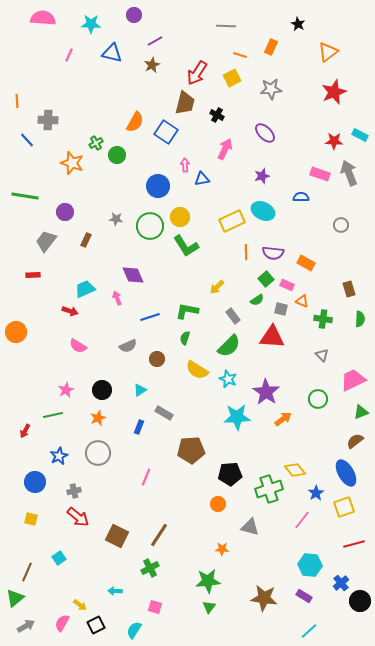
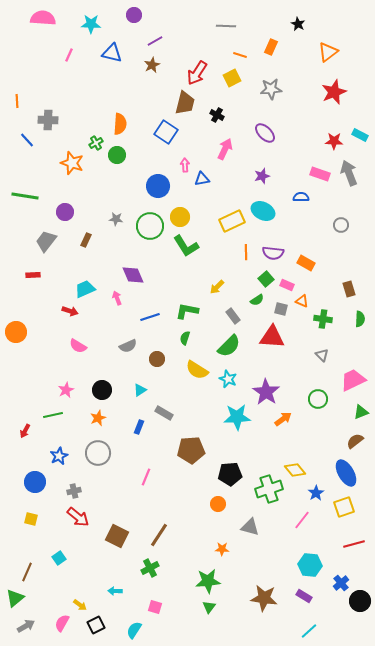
orange semicircle at (135, 122): moved 15 px left, 2 px down; rotated 25 degrees counterclockwise
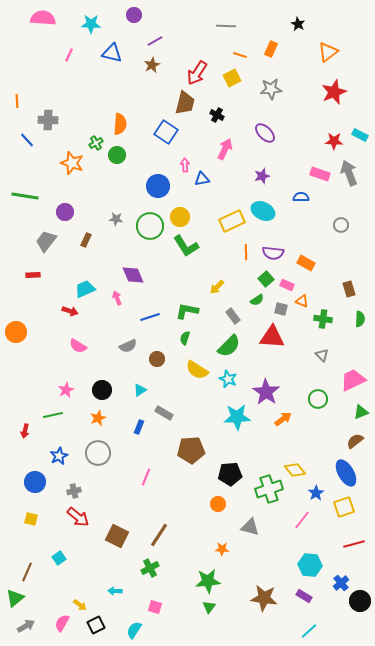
orange rectangle at (271, 47): moved 2 px down
red arrow at (25, 431): rotated 16 degrees counterclockwise
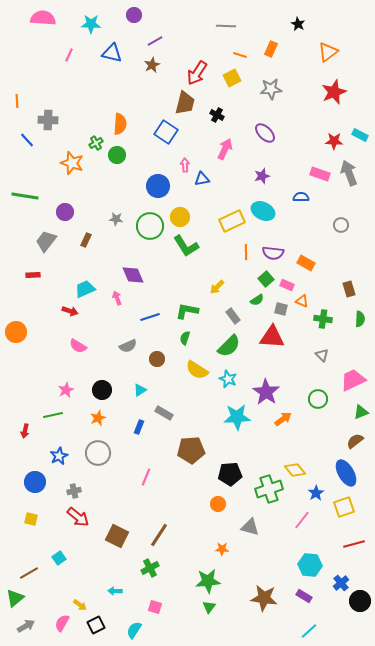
brown line at (27, 572): moved 2 px right, 1 px down; rotated 36 degrees clockwise
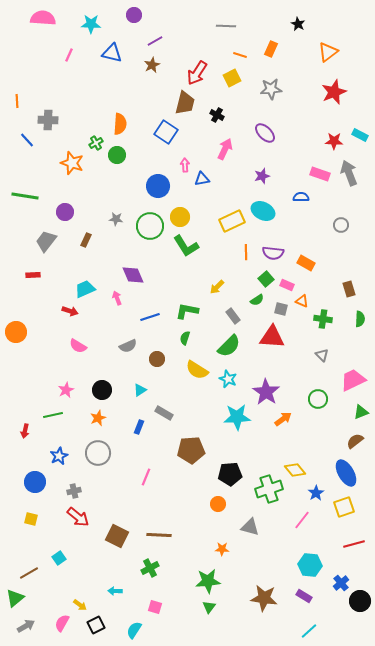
brown line at (159, 535): rotated 60 degrees clockwise
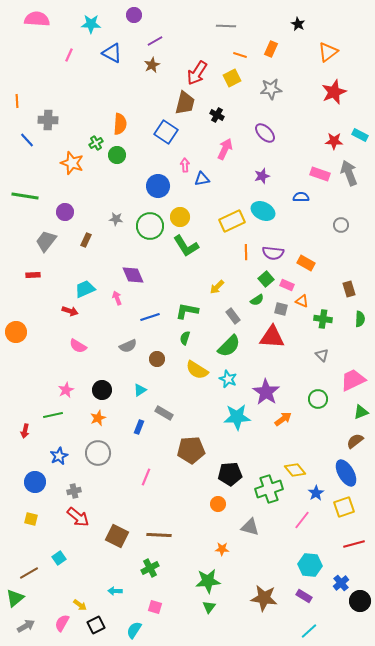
pink semicircle at (43, 18): moved 6 px left, 1 px down
blue triangle at (112, 53): rotated 15 degrees clockwise
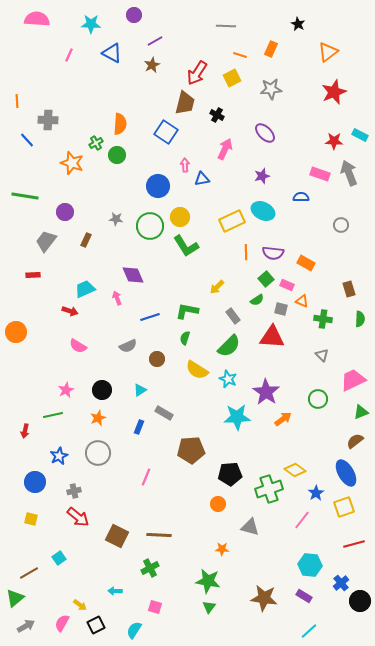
yellow diamond at (295, 470): rotated 15 degrees counterclockwise
green star at (208, 581): rotated 15 degrees clockwise
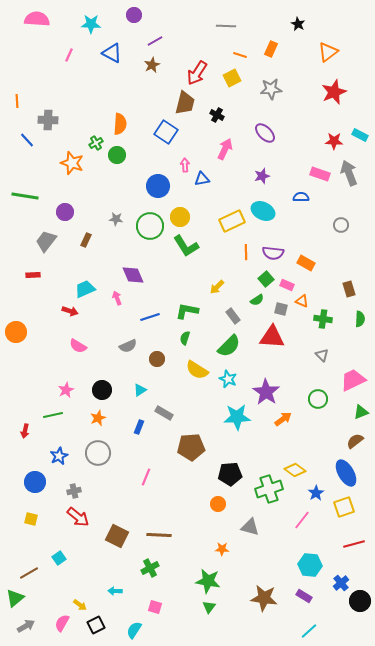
brown pentagon at (191, 450): moved 3 px up
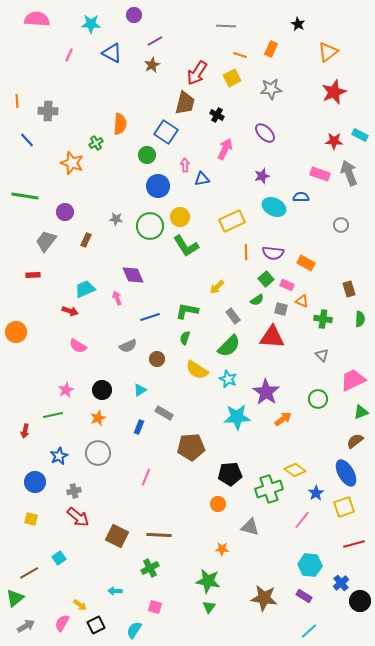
gray cross at (48, 120): moved 9 px up
green circle at (117, 155): moved 30 px right
cyan ellipse at (263, 211): moved 11 px right, 4 px up
